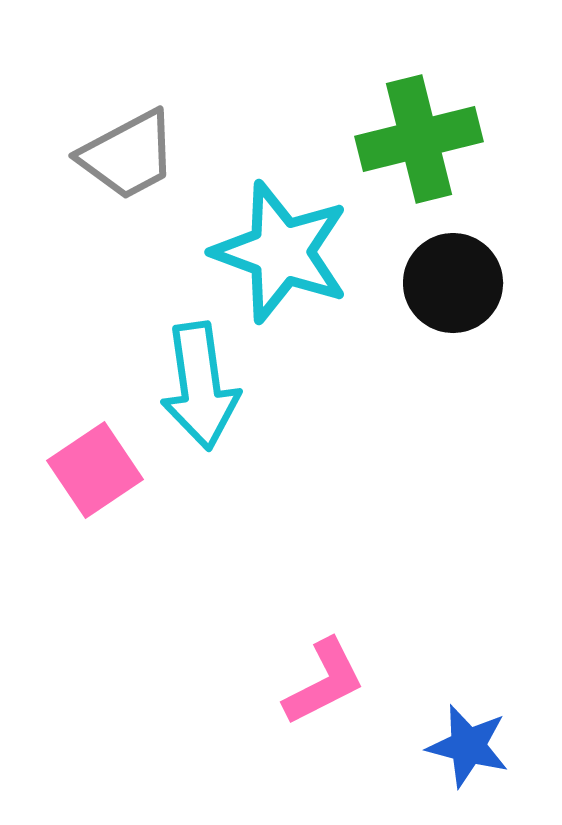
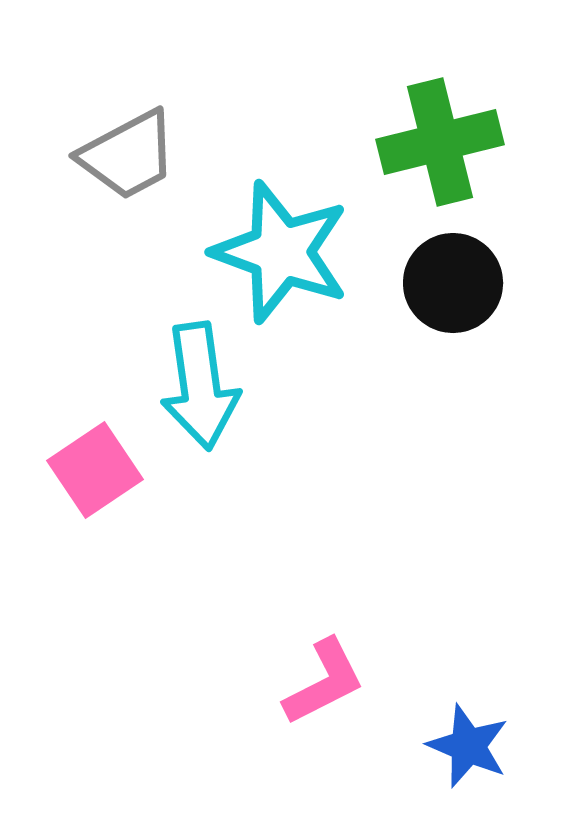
green cross: moved 21 px right, 3 px down
blue star: rotated 8 degrees clockwise
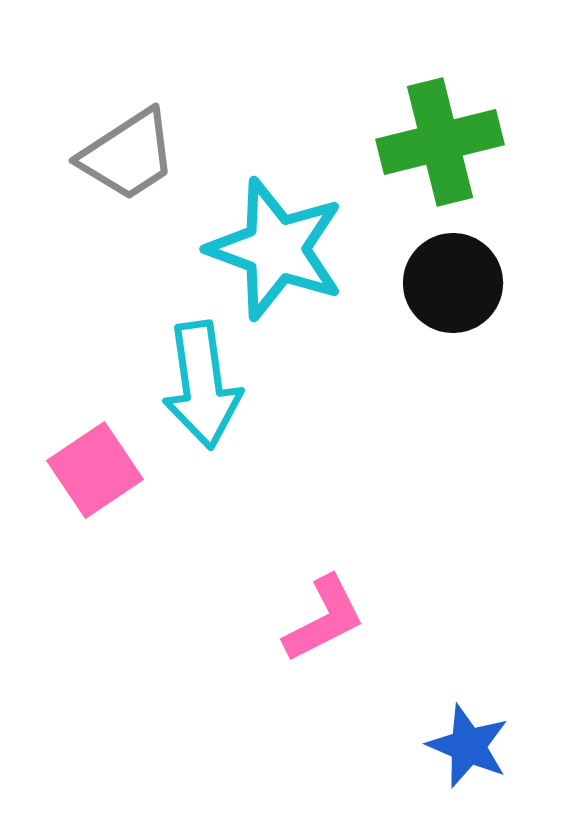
gray trapezoid: rotated 5 degrees counterclockwise
cyan star: moved 5 px left, 3 px up
cyan arrow: moved 2 px right, 1 px up
pink L-shape: moved 63 px up
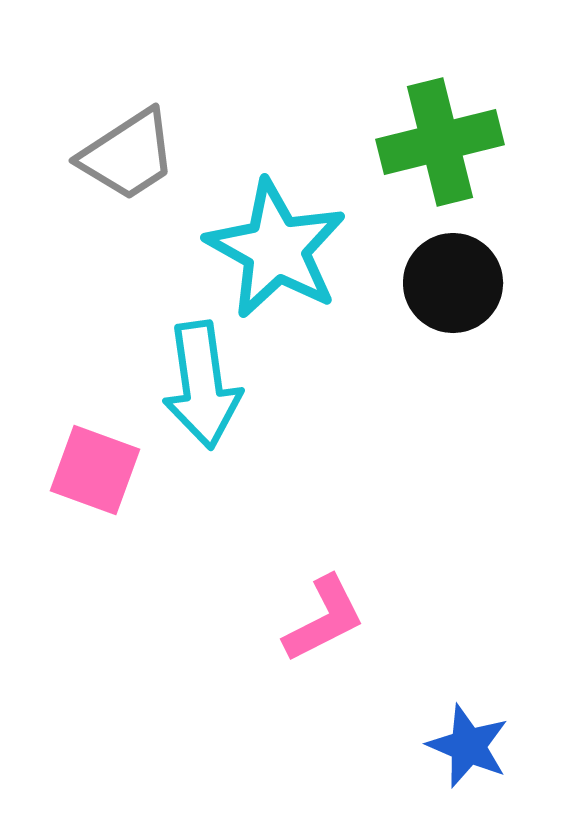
cyan star: rotated 9 degrees clockwise
pink square: rotated 36 degrees counterclockwise
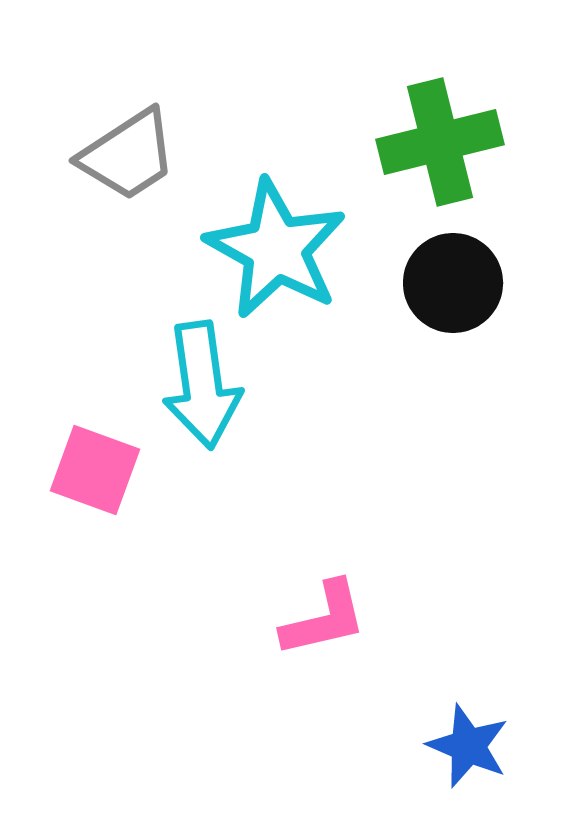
pink L-shape: rotated 14 degrees clockwise
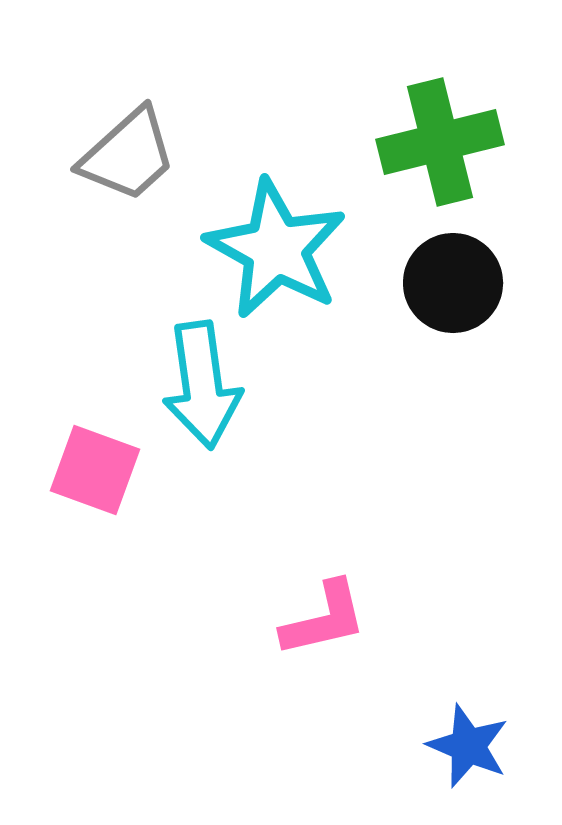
gray trapezoid: rotated 9 degrees counterclockwise
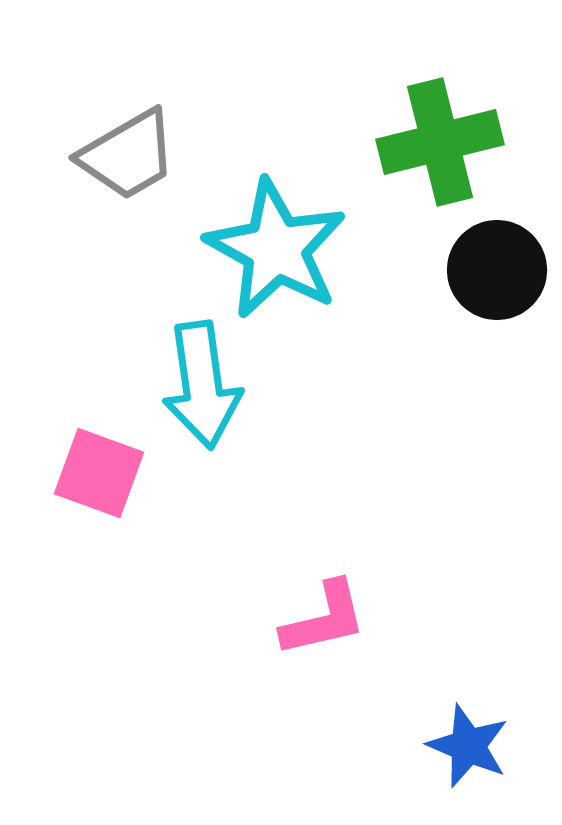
gray trapezoid: rotated 12 degrees clockwise
black circle: moved 44 px right, 13 px up
pink square: moved 4 px right, 3 px down
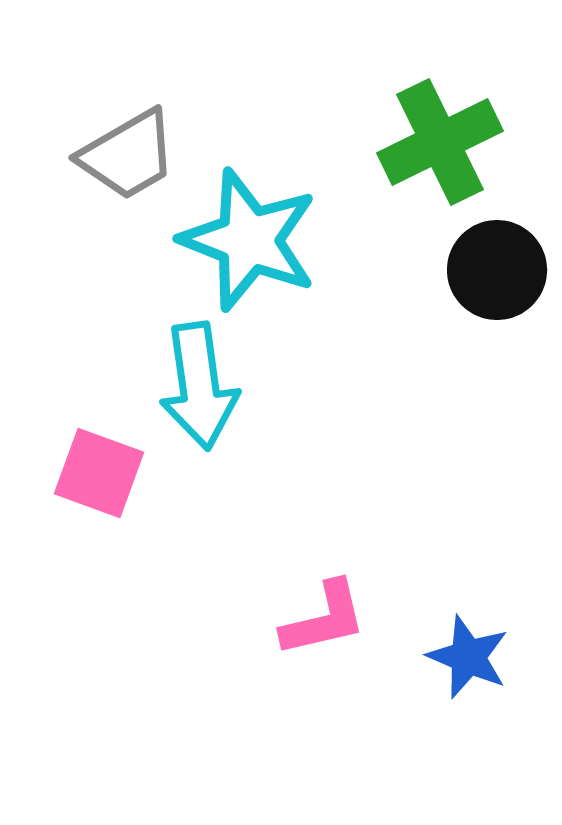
green cross: rotated 12 degrees counterclockwise
cyan star: moved 27 px left, 9 px up; rotated 8 degrees counterclockwise
cyan arrow: moved 3 px left, 1 px down
blue star: moved 89 px up
